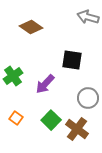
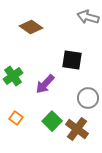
green square: moved 1 px right, 1 px down
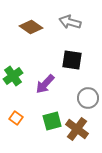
gray arrow: moved 18 px left, 5 px down
green square: rotated 30 degrees clockwise
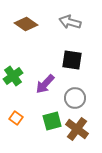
brown diamond: moved 5 px left, 3 px up
gray circle: moved 13 px left
